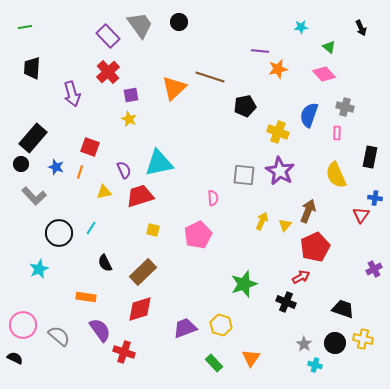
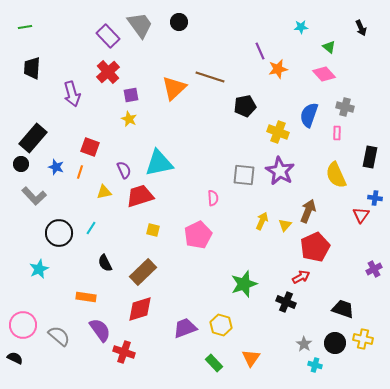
purple line at (260, 51): rotated 60 degrees clockwise
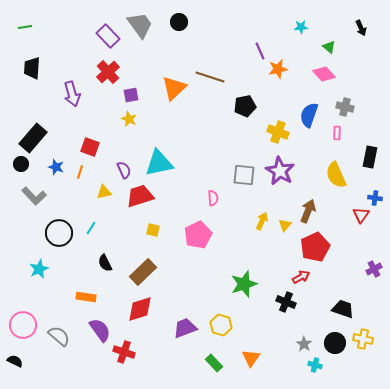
black semicircle at (15, 358): moved 3 px down
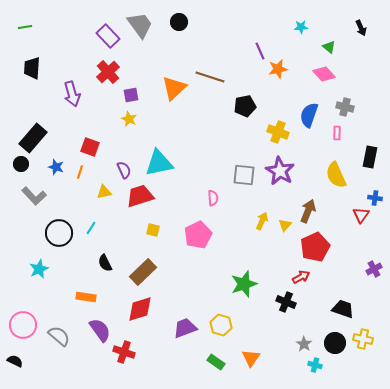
green rectangle at (214, 363): moved 2 px right, 1 px up; rotated 12 degrees counterclockwise
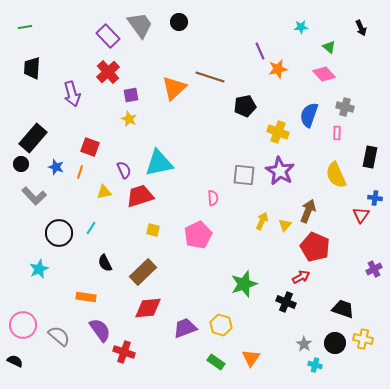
red pentagon at (315, 247): rotated 24 degrees counterclockwise
red diamond at (140, 309): moved 8 px right, 1 px up; rotated 12 degrees clockwise
